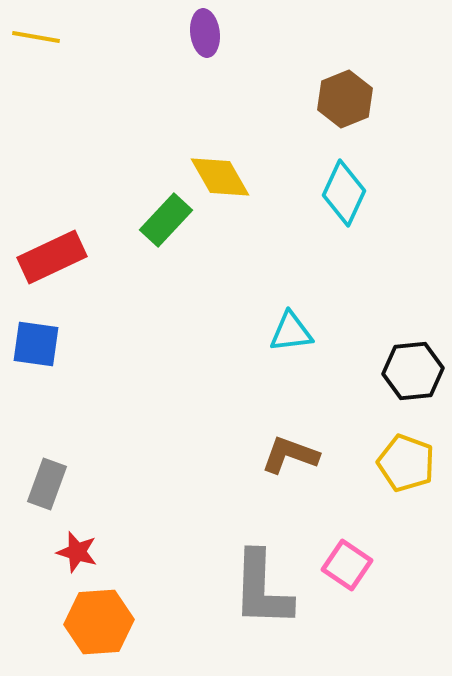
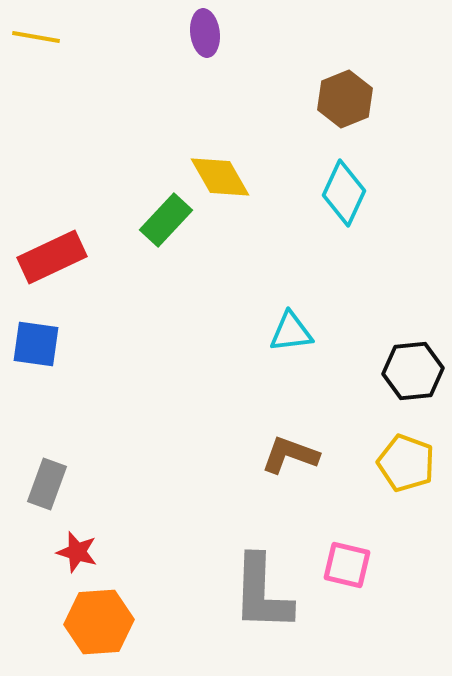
pink square: rotated 21 degrees counterclockwise
gray L-shape: moved 4 px down
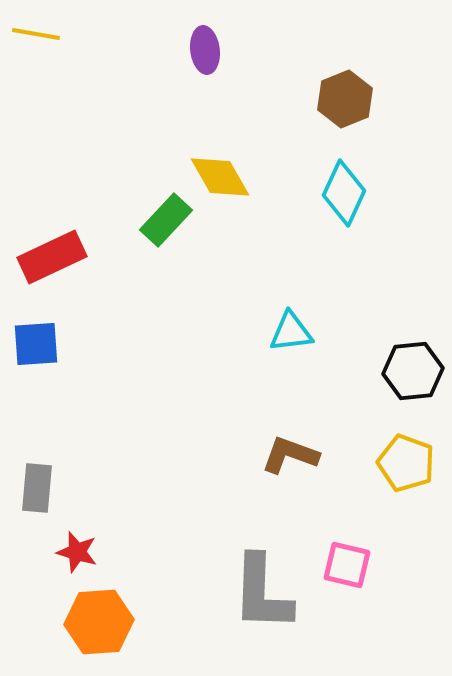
purple ellipse: moved 17 px down
yellow line: moved 3 px up
blue square: rotated 12 degrees counterclockwise
gray rectangle: moved 10 px left, 4 px down; rotated 15 degrees counterclockwise
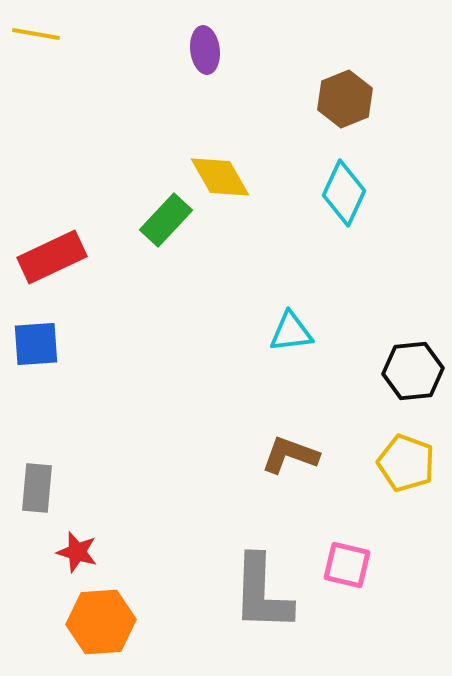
orange hexagon: moved 2 px right
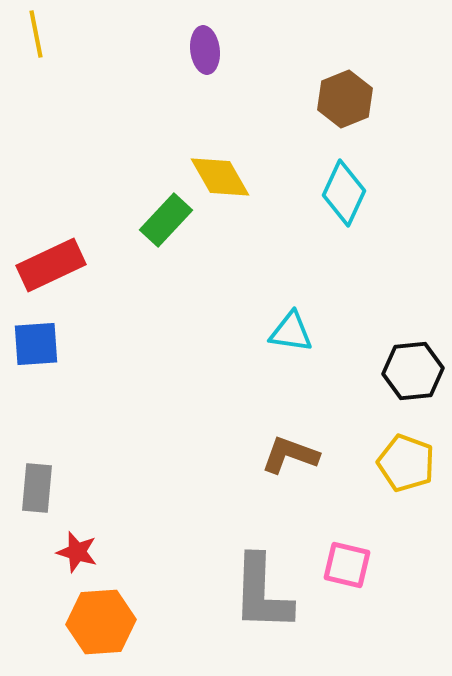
yellow line: rotated 69 degrees clockwise
red rectangle: moved 1 px left, 8 px down
cyan triangle: rotated 15 degrees clockwise
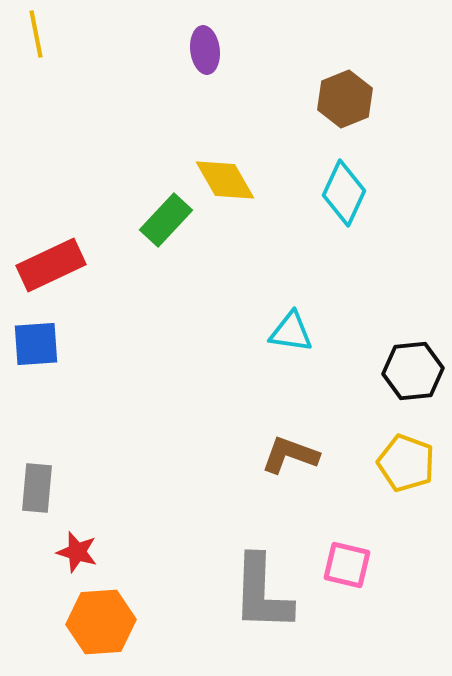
yellow diamond: moved 5 px right, 3 px down
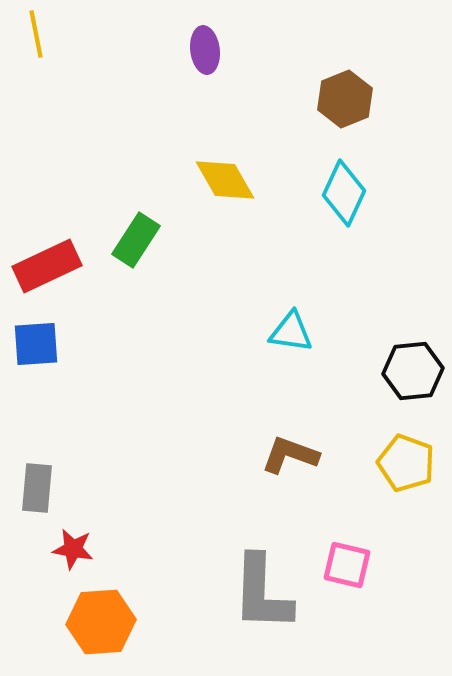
green rectangle: moved 30 px left, 20 px down; rotated 10 degrees counterclockwise
red rectangle: moved 4 px left, 1 px down
red star: moved 4 px left, 3 px up; rotated 6 degrees counterclockwise
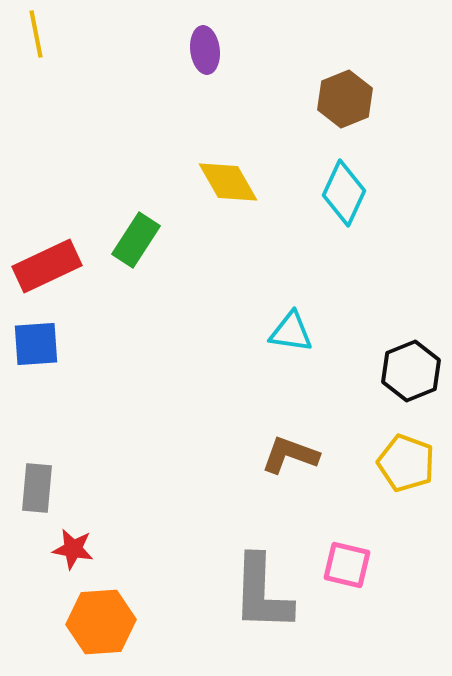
yellow diamond: moved 3 px right, 2 px down
black hexagon: moved 2 px left; rotated 16 degrees counterclockwise
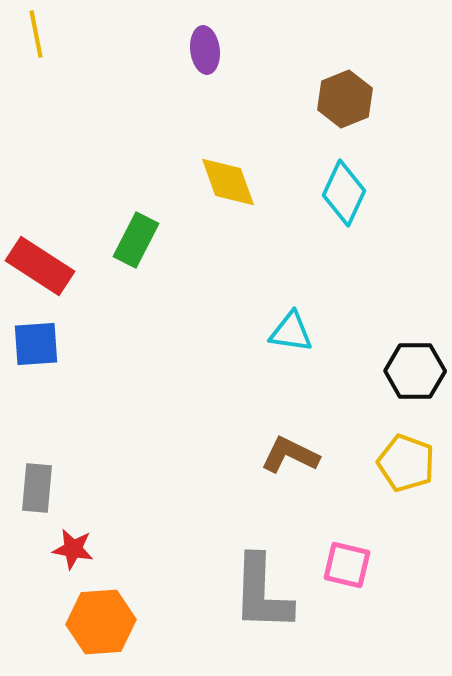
yellow diamond: rotated 10 degrees clockwise
green rectangle: rotated 6 degrees counterclockwise
red rectangle: moved 7 px left; rotated 58 degrees clockwise
black hexagon: moved 4 px right; rotated 22 degrees clockwise
brown L-shape: rotated 6 degrees clockwise
